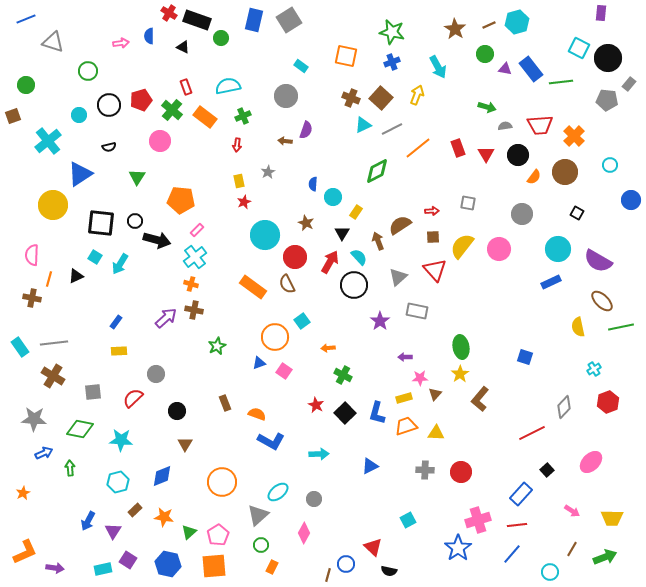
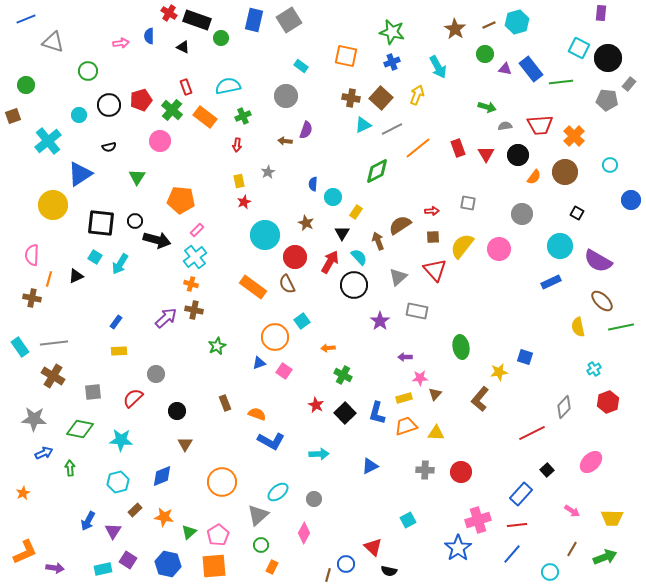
brown cross at (351, 98): rotated 12 degrees counterclockwise
cyan circle at (558, 249): moved 2 px right, 3 px up
yellow star at (460, 374): moved 39 px right, 2 px up; rotated 24 degrees clockwise
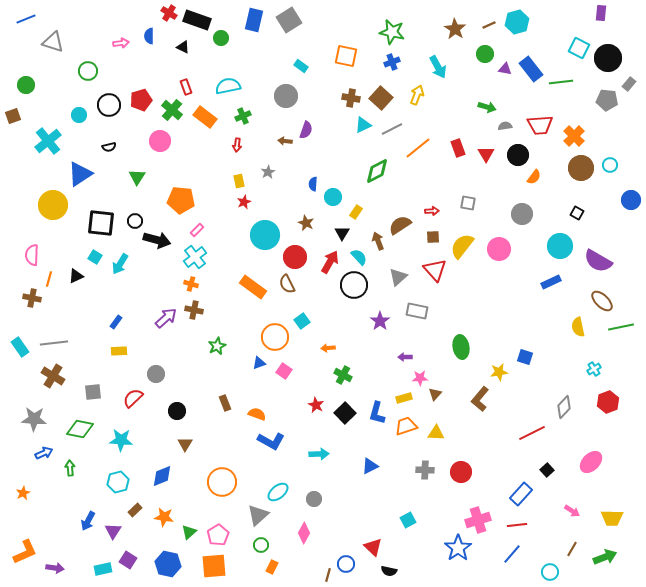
brown circle at (565, 172): moved 16 px right, 4 px up
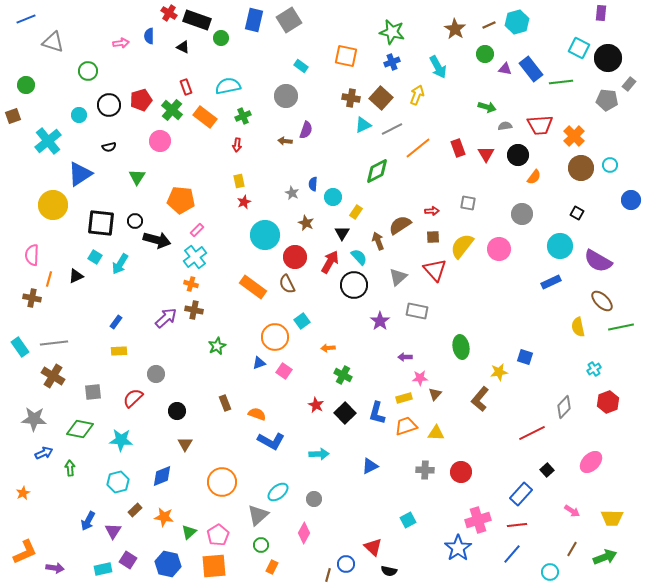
gray star at (268, 172): moved 24 px right, 21 px down; rotated 16 degrees counterclockwise
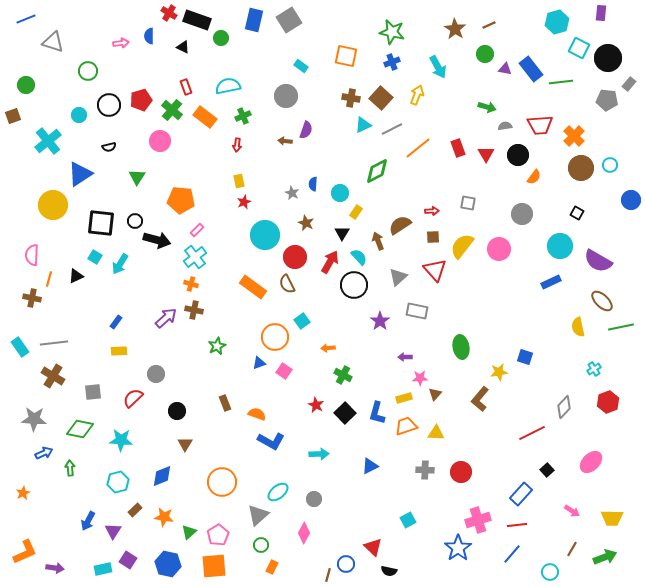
cyan hexagon at (517, 22): moved 40 px right
cyan circle at (333, 197): moved 7 px right, 4 px up
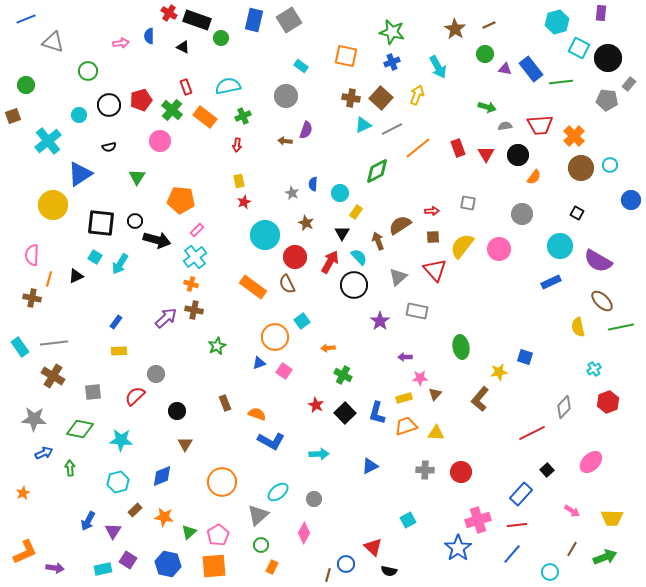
red semicircle at (133, 398): moved 2 px right, 2 px up
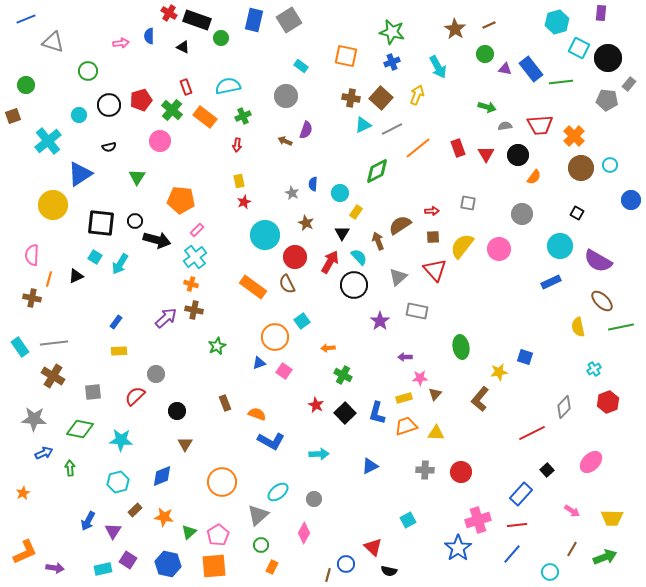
brown arrow at (285, 141): rotated 16 degrees clockwise
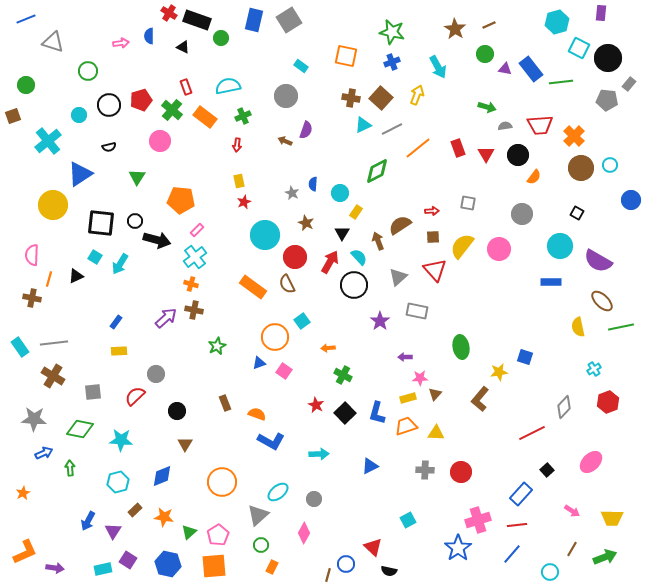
blue rectangle at (551, 282): rotated 24 degrees clockwise
yellow rectangle at (404, 398): moved 4 px right
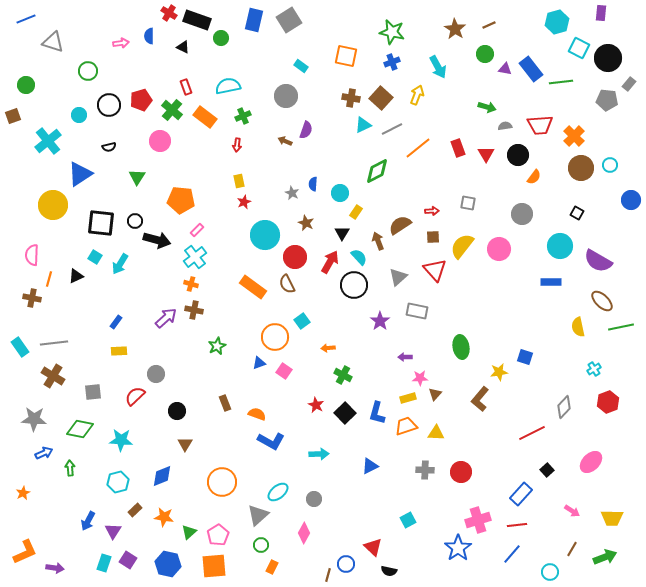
cyan rectangle at (103, 569): moved 1 px right, 6 px up; rotated 60 degrees counterclockwise
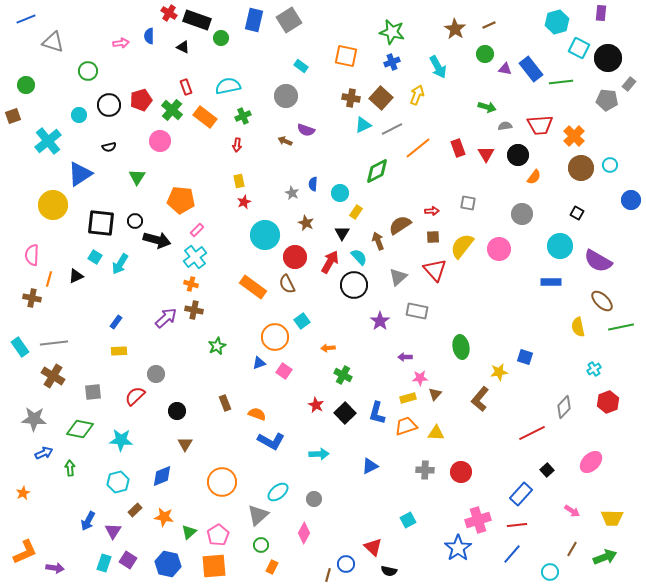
purple semicircle at (306, 130): rotated 90 degrees clockwise
